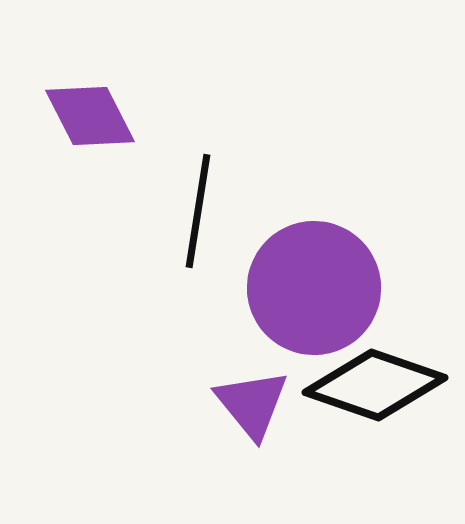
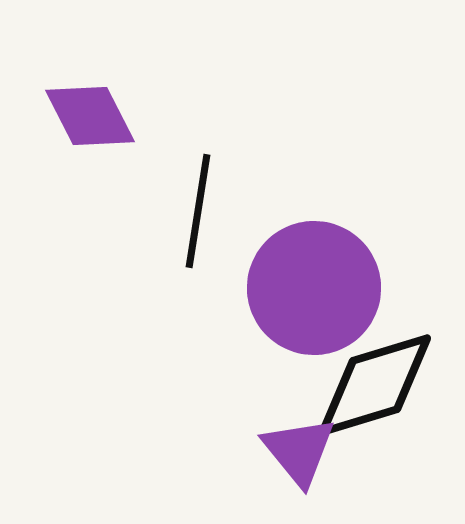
black diamond: rotated 36 degrees counterclockwise
purple triangle: moved 47 px right, 47 px down
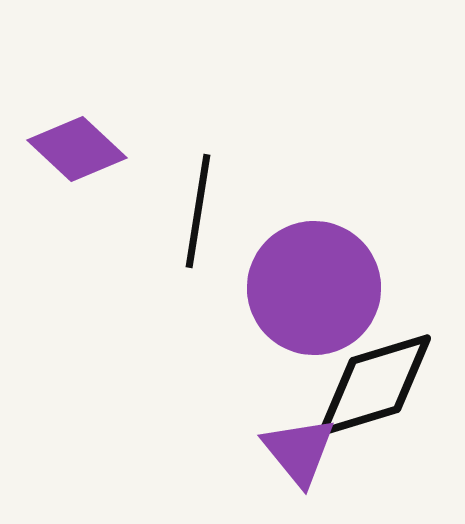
purple diamond: moved 13 px left, 33 px down; rotated 20 degrees counterclockwise
